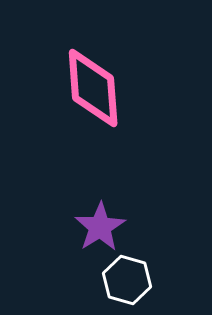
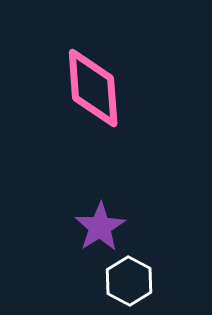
white hexagon: moved 2 px right, 1 px down; rotated 12 degrees clockwise
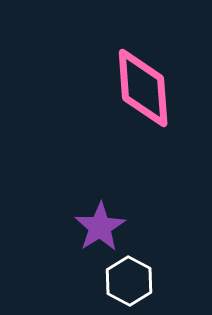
pink diamond: moved 50 px right
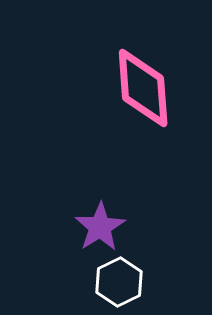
white hexagon: moved 10 px left, 1 px down; rotated 6 degrees clockwise
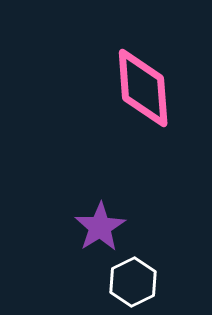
white hexagon: moved 14 px right
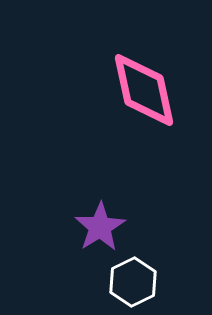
pink diamond: moved 1 px right, 2 px down; rotated 8 degrees counterclockwise
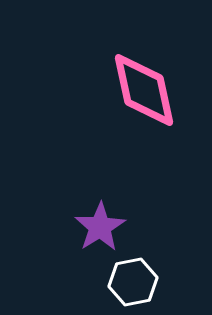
white hexagon: rotated 15 degrees clockwise
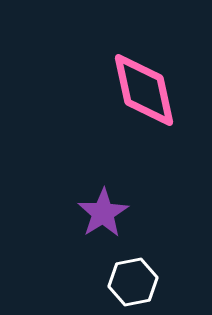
purple star: moved 3 px right, 14 px up
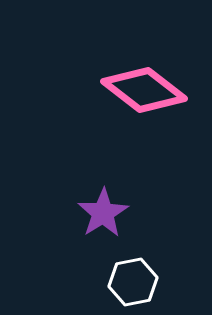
pink diamond: rotated 40 degrees counterclockwise
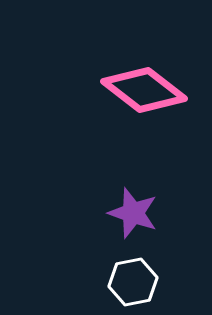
purple star: moved 30 px right; rotated 21 degrees counterclockwise
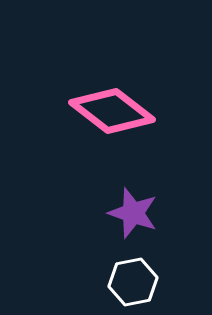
pink diamond: moved 32 px left, 21 px down
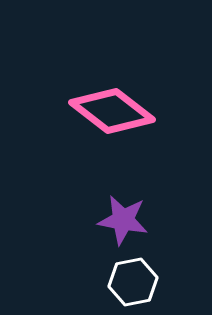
purple star: moved 10 px left, 7 px down; rotated 9 degrees counterclockwise
